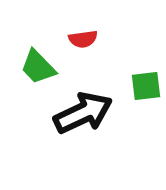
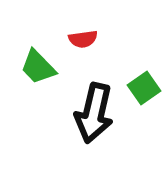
green square: moved 2 px left, 2 px down; rotated 28 degrees counterclockwise
black arrow: moved 11 px right; rotated 128 degrees clockwise
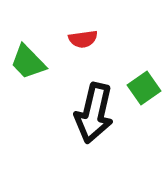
green trapezoid: moved 10 px left, 5 px up
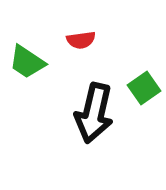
red semicircle: moved 2 px left, 1 px down
green trapezoid: moved 1 px left; rotated 12 degrees counterclockwise
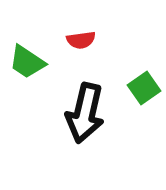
black arrow: moved 9 px left
